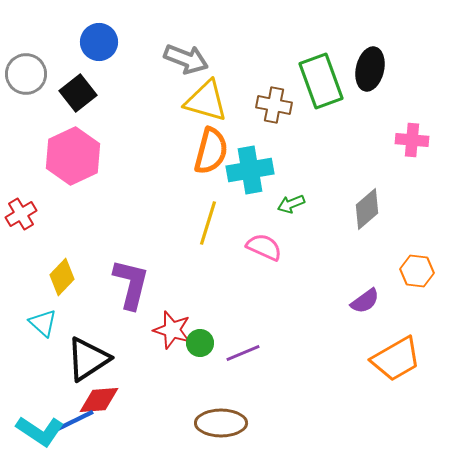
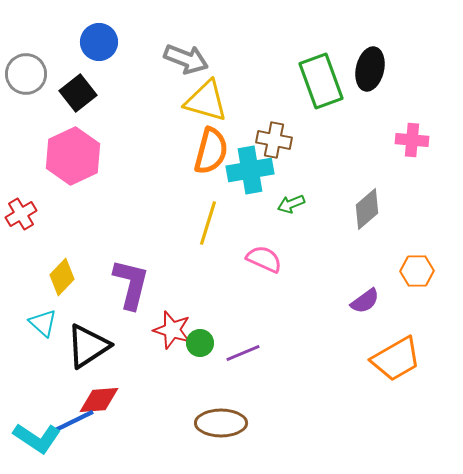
brown cross: moved 35 px down
pink semicircle: moved 12 px down
orange hexagon: rotated 8 degrees counterclockwise
black triangle: moved 13 px up
cyan L-shape: moved 3 px left, 7 px down
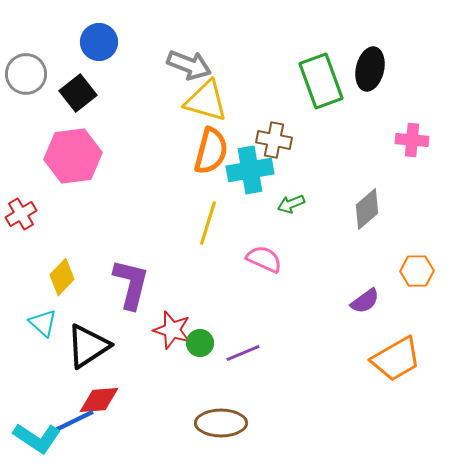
gray arrow: moved 3 px right, 6 px down
pink hexagon: rotated 18 degrees clockwise
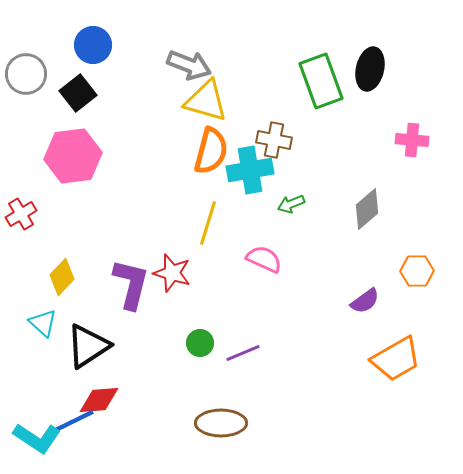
blue circle: moved 6 px left, 3 px down
red star: moved 57 px up
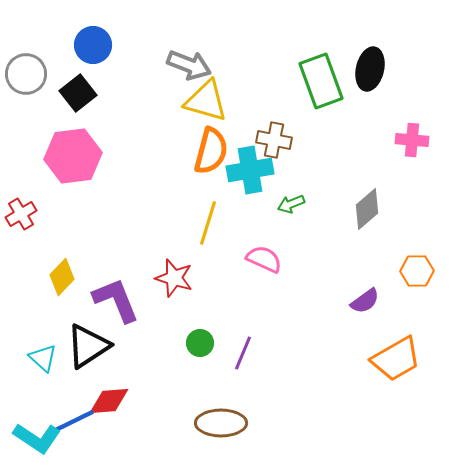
red star: moved 2 px right, 5 px down
purple L-shape: moved 15 px left, 16 px down; rotated 36 degrees counterclockwise
cyan triangle: moved 35 px down
purple line: rotated 44 degrees counterclockwise
red diamond: moved 10 px right, 1 px down
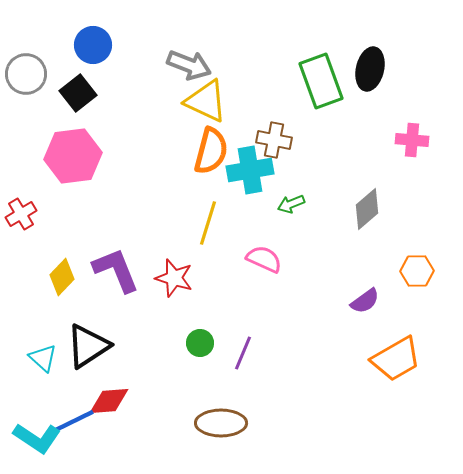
yellow triangle: rotated 9 degrees clockwise
purple L-shape: moved 30 px up
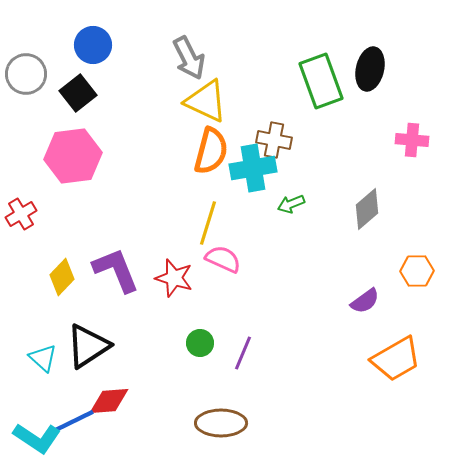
gray arrow: moved 7 px up; rotated 42 degrees clockwise
cyan cross: moved 3 px right, 2 px up
pink semicircle: moved 41 px left
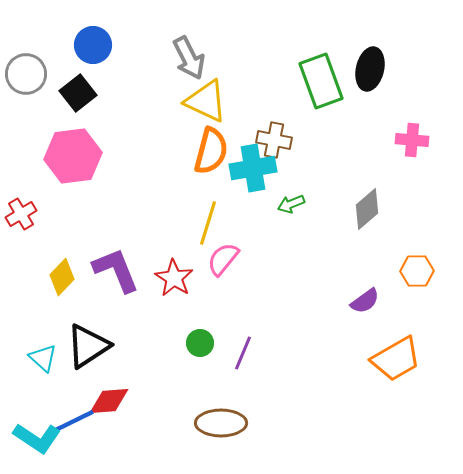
pink semicircle: rotated 75 degrees counterclockwise
red star: rotated 15 degrees clockwise
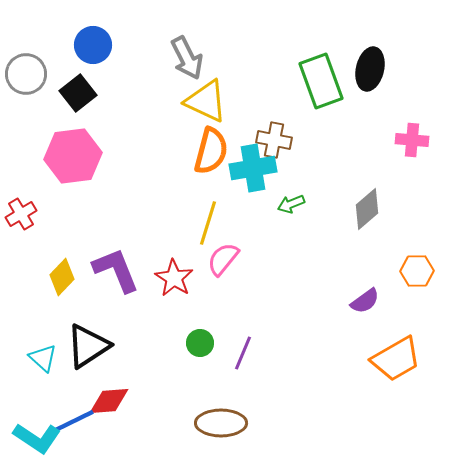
gray arrow: moved 2 px left
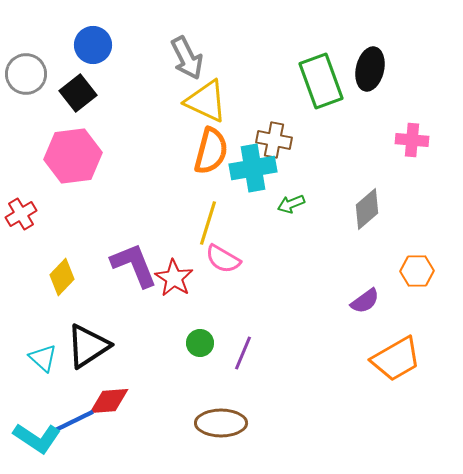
pink semicircle: rotated 99 degrees counterclockwise
purple L-shape: moved 18 px right, 5 px up
